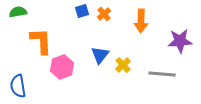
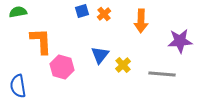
pink hexagon: rotated 25 degrees counterclockwise
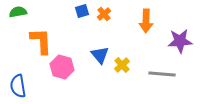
orange arrow: moved 5 px right
blue triangle: rotated 18 degrees counterclockwise
yellow cross: moved 1 px left
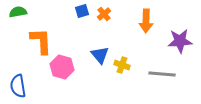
yellow cross: rotated 28 degrees counterclockwise
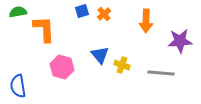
orange L-shape: moved 3 px right, 12 px up
gray line: moved 1 px left, 1 px up
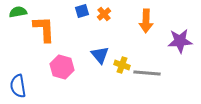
gray line: moved 14 px left
